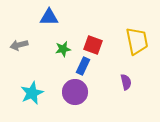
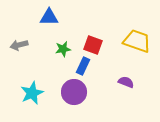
yellow trapezoid: rotated 60 degrees counterclockwise
purple semicircle: rotated 56 degrees counterclockwise
purple circle: moved 1 px left
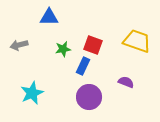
purple circle: moved 15 px right, 5 px down
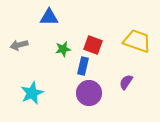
blue rectangle: rotated 12 degrees counterclockwise
purple semicircle: rotated 77 degrees counterclockwise
purple circle: moved 4 px up
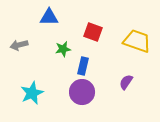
red square: moved 13 px up
purple circle: moved 7 px left, 1 px up
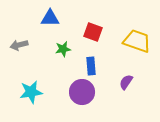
blue triangle: moved 1 px right, 1 px down
blue rectangle: moved 8 px right; rotated 18 degrees counterclockwise
cyan star: moved 1 px left, 1 px up; rotated 15 degrees clockwise
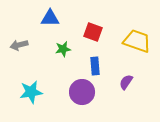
blue rectangle: moved 4 px right
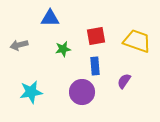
red square: moved 3 px right, 4 px down; rotated 30 degrees counterclockwise
purple semicircle: moved 2 px left, 1 px up
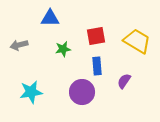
yellow trapezoid: rotated 12 degrees clockwise
blue rectangle: moved 2 px right
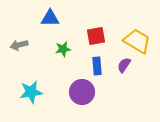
purple semicircle: moved 16 px up
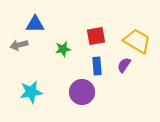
blue triangle: moved 15 px left, 6 px down
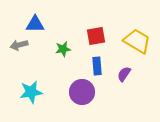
purple semicircle: moved 9 px down
